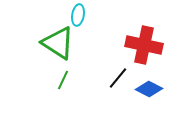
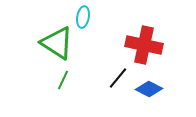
cyan ellipse: moved 5 px right, 2 px down
green triangle: moved 1 px left
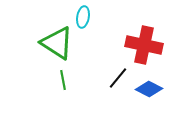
green line: rotated 36 degrees counterclockwise
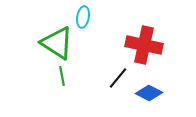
green line: moved 1 px left, 4 px up
blue diamond: moved 4 px down
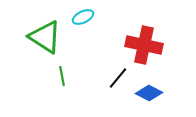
cyan ellipse: rotated 55 degrees clockwise
green triangle: moved 12 px left, 6 px up
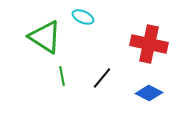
cyan ellipse: rotated 50 degrees clockwise
red cross: moved 5 px right, 1 px up
black line: moved 16 px left
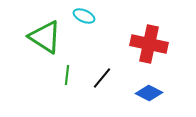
cyan ellipse: moved 1 px right, 1 px up
green line: moved 5 px right, 1 px up; rotated 18 degrees clockwise
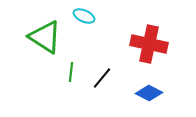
green line: moved 4 px right, 3 px up
